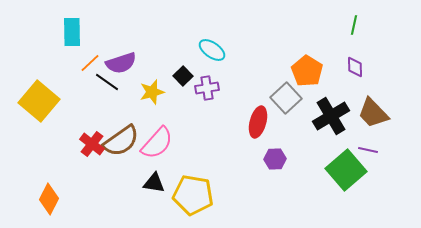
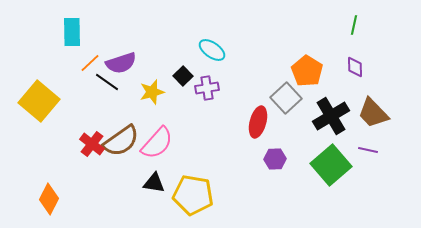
green square: moved 15 px left, 5 px up
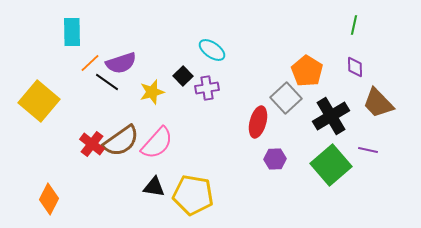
brown trapezoid: moved 5 px right, 10 px up
black triangle: moved 4 px down
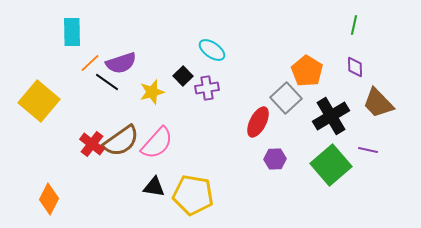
red ellipse: rotated 12 degrees clockwise
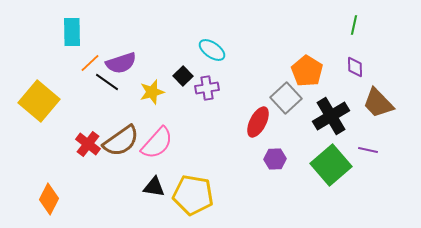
red cross: moved 4 px left
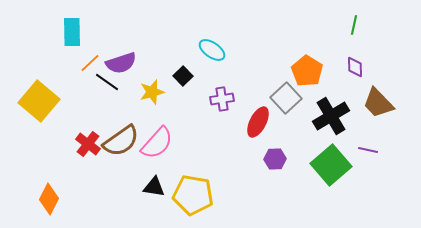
purple cross: moved 15 px right, 11 px down
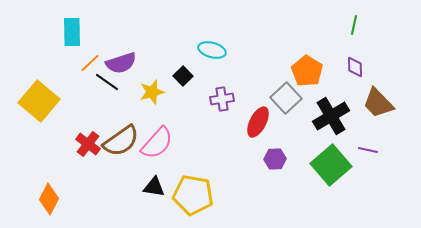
cyan ellipse: rotated 20 degrees counterclockwise
